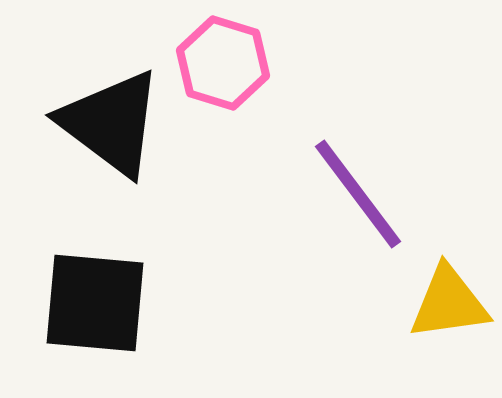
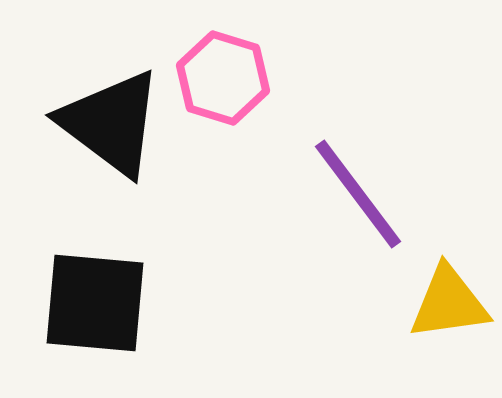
pink hexagon: moved 15 px down
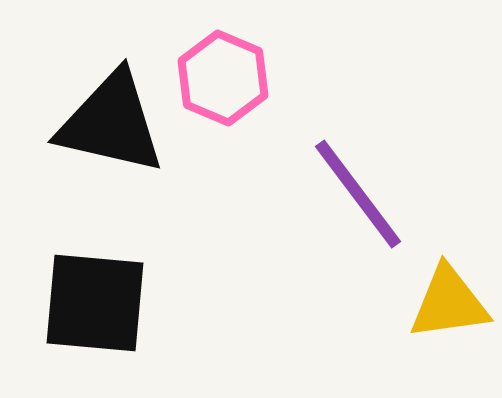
pink hexagon: rotated 6 degrees clockwise
black triangle: rotated 24 degrees counterclockwise
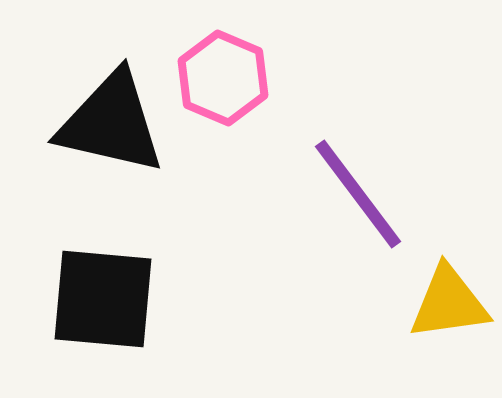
black square: moved 8 px right, 4 px up
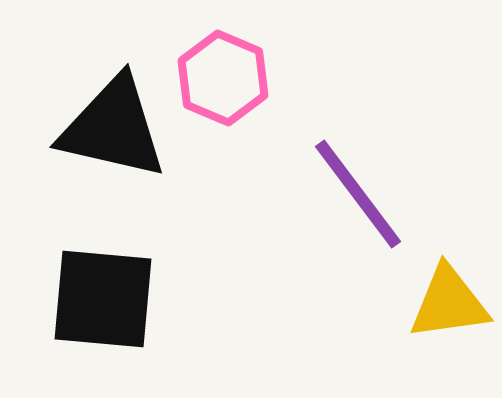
black triangle: moved 2 px right, 5 px down
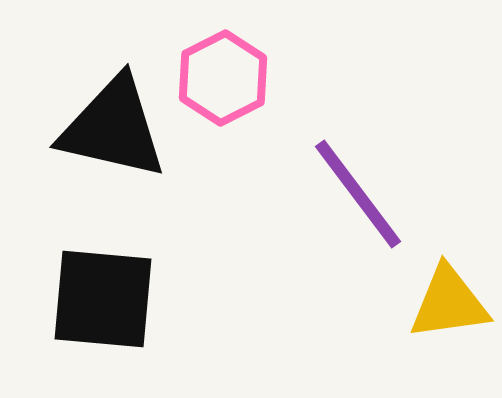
pink hexagon: rotated 10 degrees clockwise
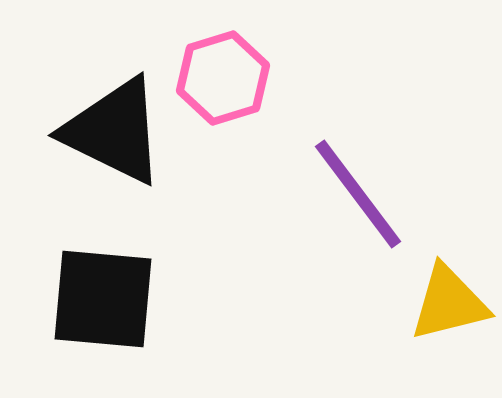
pink hexagon: rotated 10 degrees clockwise
black triangle: moved 1 px right, 3 px down; rotated 13 degrees clockwise
yellow triangle: rotated 6 degrees counterclockwise
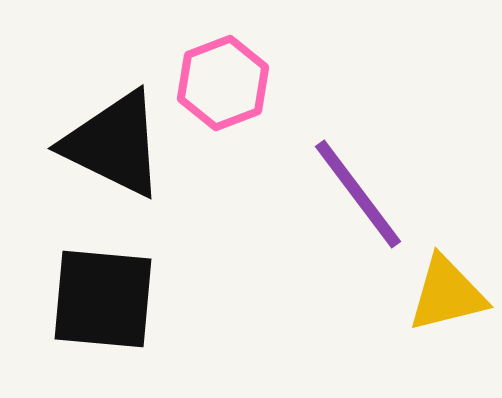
pink hexagon: moved 5 px down; rotated 4 degrees counterclockwise
black triangle: moved 13 px down
yellow triangle: moved 2 px left, 9 px up
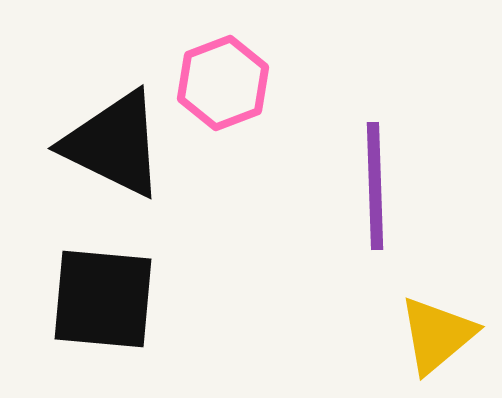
purple line: moved 17 px right, 8 px up; rotated 35 degrees clockwise
yellow triangle: moved 10 px left, 41 px down; rotated 26 degrees counterclockwise
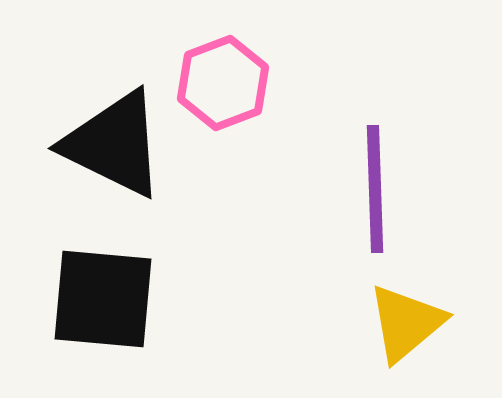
purple line: moved 3 px down
yellow triangle: moved 31 px left, 12 px up
